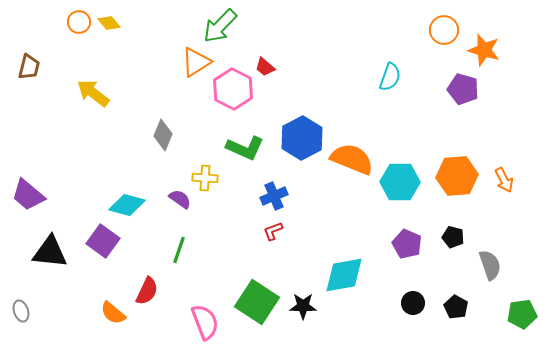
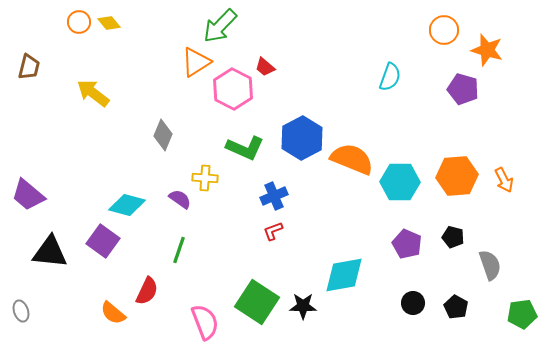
orange star at (484, 50): moved 3 px right
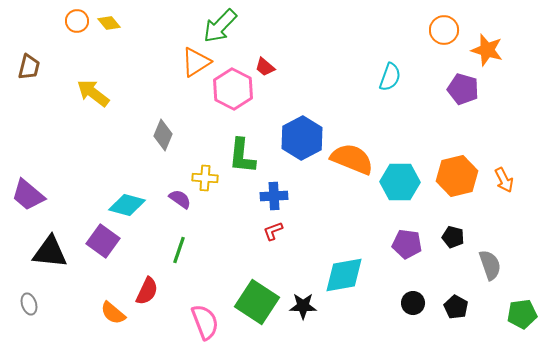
orange circle at (79, 22): moved 2 px left, 1 px up
green L-shape at (245, 148): moved 3 px left, 8 px down; rotated 72 degrees clockwise
orange hexagon at (457, 176): rotated 9 degrees counterclockwise
blue cross at (274, 196): rotated 20 degrees clockwise
purple pentagon at (407, 244): rotated 16 degrees counterclockwise
gray ellipse at (21, 311): moved 8 px right, 7 px up
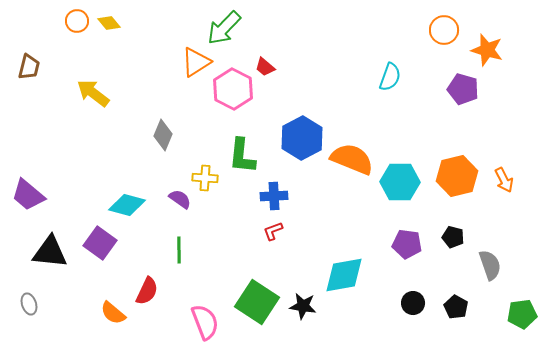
green arrow at (220, 26): moved 4 px right, 2 px down
purple square at (103, 241): moved 3 px left, 2 px down
green line at (179, 250): rotated 20 degrees counterclockwise
black star at (303, 306): rotated 8 degrees clockwise
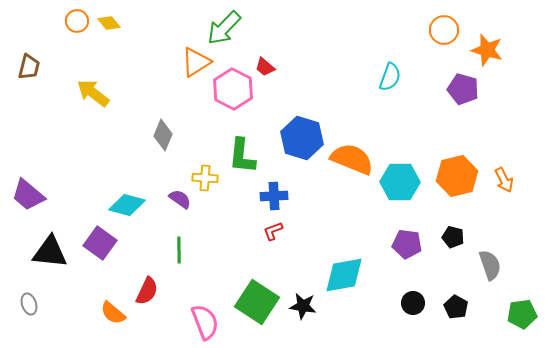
blue hexagon at (302, 138): rotated 15 degrees counterclockwise
